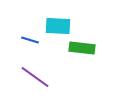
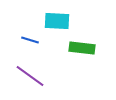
cyan rectangle: moved 1 px left, 5 px up
purple line: moved 5 px left, 1 px up
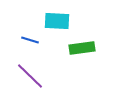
green rectangle: rotated 15 degrees counterclockwise
purple line: rotated 8 degrees clockwise
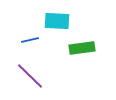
blue line: rotated 30 degrees counterclockwise
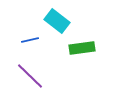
cyan rectangle: rotated 35 degrees clockwise
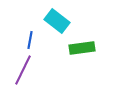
blue line: rotated 66 degrees counterclockwise
purple line: moved 7 px left, 6 px up; rotated 72 degrees clockwise
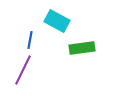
cyan rectangle: rotated 10 degrees counterclockwise
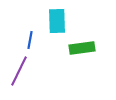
cyan rectangle: rotated 60 degrees clockwise
purple line: moved 4 px left, 1 px down
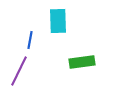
cyan rectangle: moved 1 px right
green rectangle: moved 14 px down
